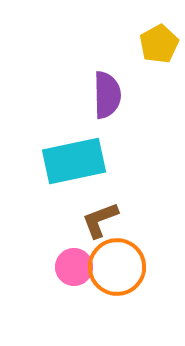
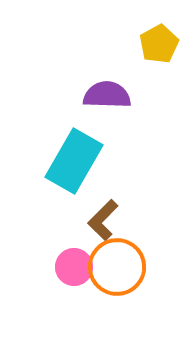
purple semicircle: rotated 87 degrees counterclockwise
cyan rectangle: rotated 48 degrees counterclockwise
brown L-shape: moved 3 px right; rotated 24 degrees counterclockwise
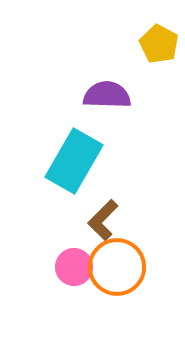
yellow pentagon: rotated 15 degrees counterclockwise
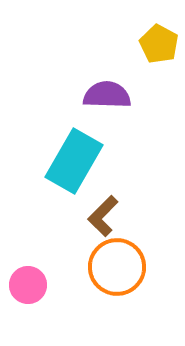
brown L-shape: moved 4 px up
pink circle: moved 46 px left, 18 px down
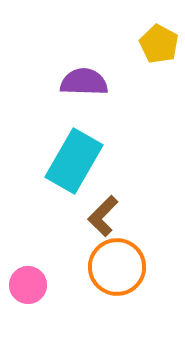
purple semicircle: moved 23 px left, 13 px up
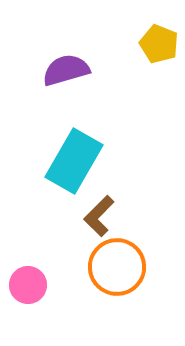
yellow pentagon: rotated 6 degrees counterclockwise
purple semicircle: moved 18 px left, 12 px up; rotated 18 degrees counterclockwise
brown L-shape: moved 4 px left
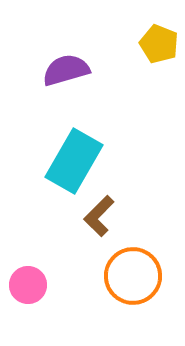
orange circle: moved 16 px right, 9 px down
